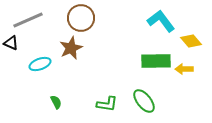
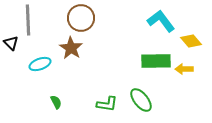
gray line: rotated 68 degrees counterclockwise
black triangle: rotated 21 degrees clockwise
brown star: rotated 15 degrees counterclockwise
green ellipse: moved 3 px left, 1 px up
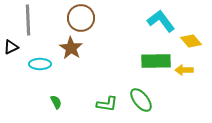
black triangle: moved 4 px down; rotated 49 degrees clockwise
cyan ellipse: rotated 20 degrees clockwise
yellow arrow: moved 1 px down
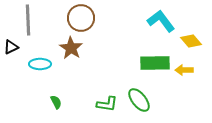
green rectangle: moved 1 px left, 2 px down
green ellipse: moved 2 px left
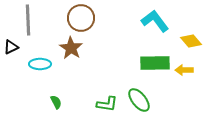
cyan L-shape: moved 6 px left
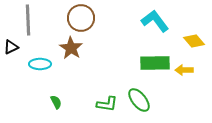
yellow diamond: moved 3 px right
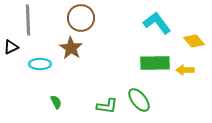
cyan L-shape: moved 2 px right, 2 px down
yellow arrow: moved 1 px right
green L-shape: moved 2 px down
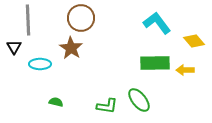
black triangle: moved 3 px right; rotated 35 degrees counterclockwise
green semicircle: rotated 48 degrees counterclockwise
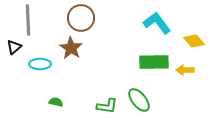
black triangle: rotated 21 degrees clockwise
green rectangle: moved 1 px left, 1 px up
